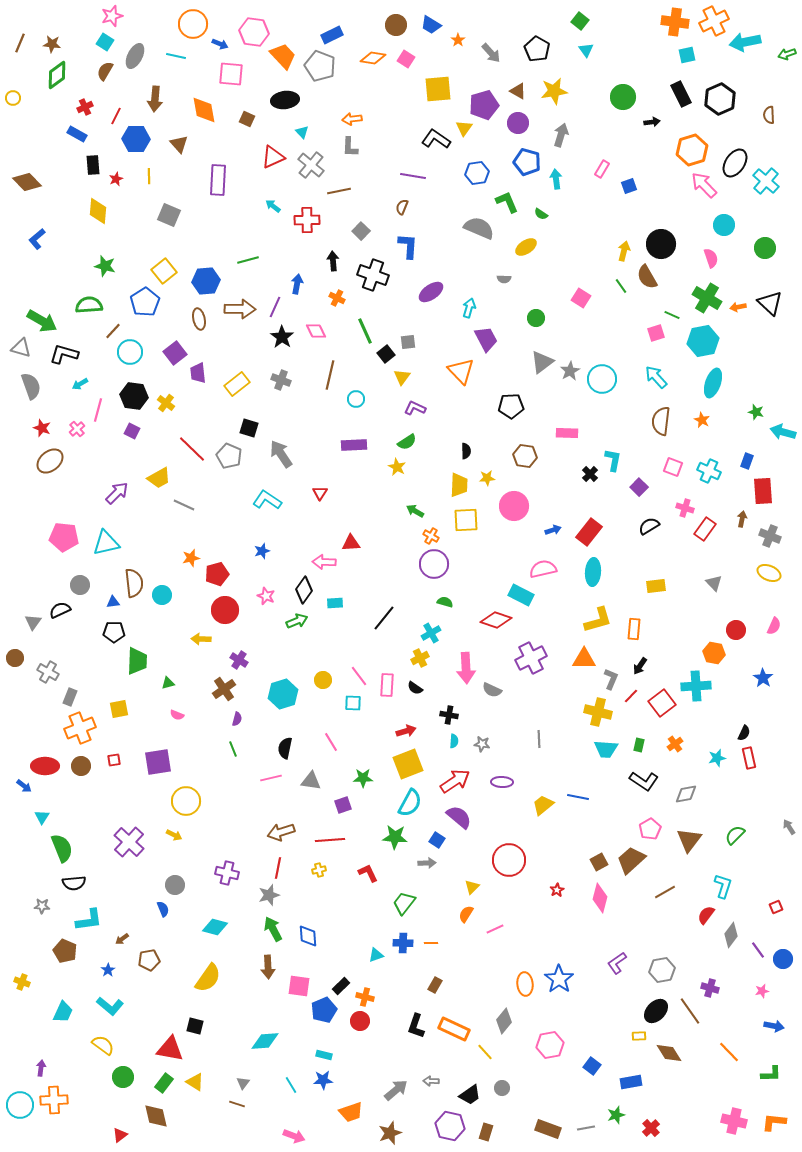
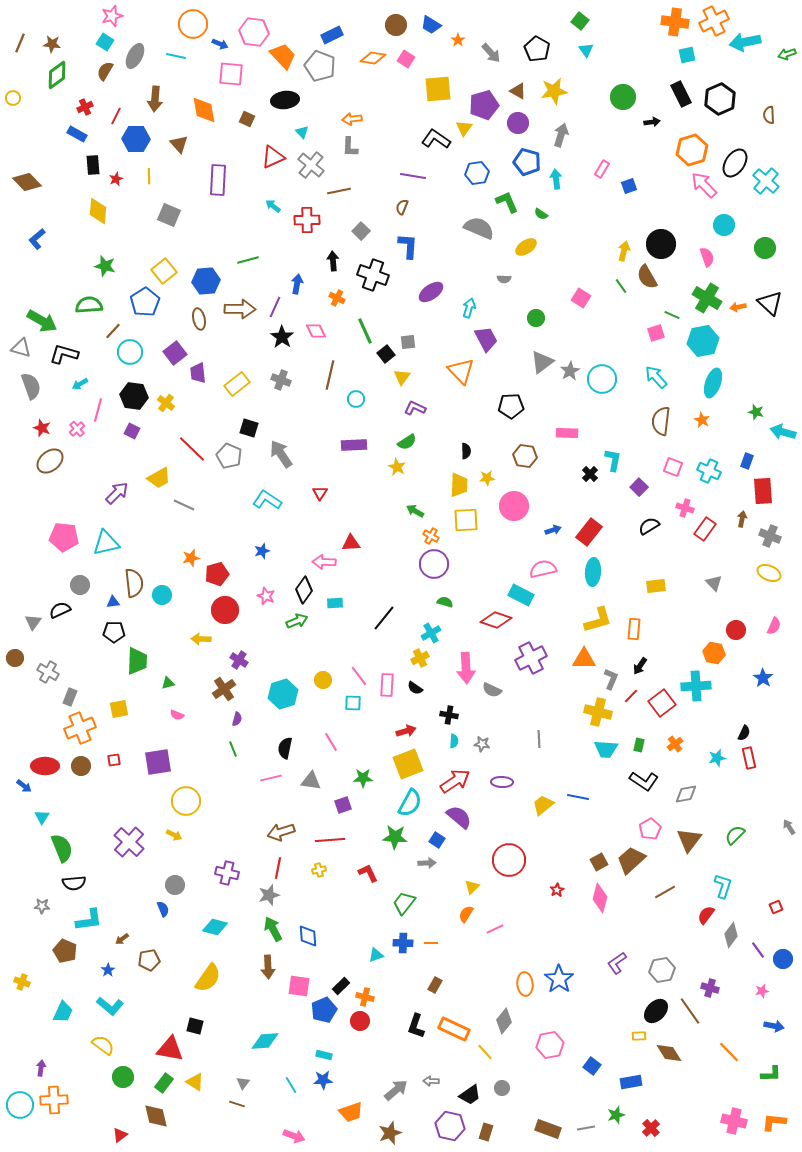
pink semicircle at (711, 258): moved 4 px left, 1 px up
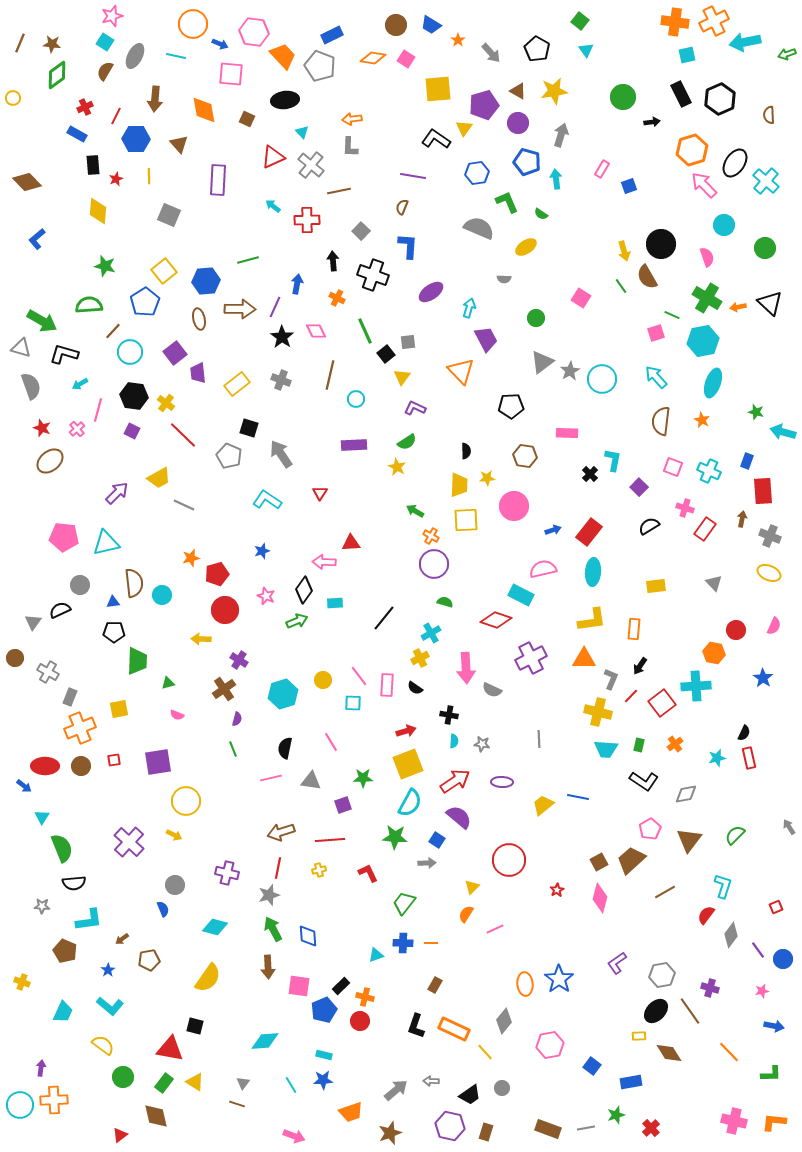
yellow arrow at (624, 251): rotated 150 degrees clockwise
red line at (192, 449): moved 9 px left, 14 px up
yellow L-shape at (598, 620): moved 6 px left; rotated 8 degrees clockwise
gray hexagon at (662, 970): moved 5 px down
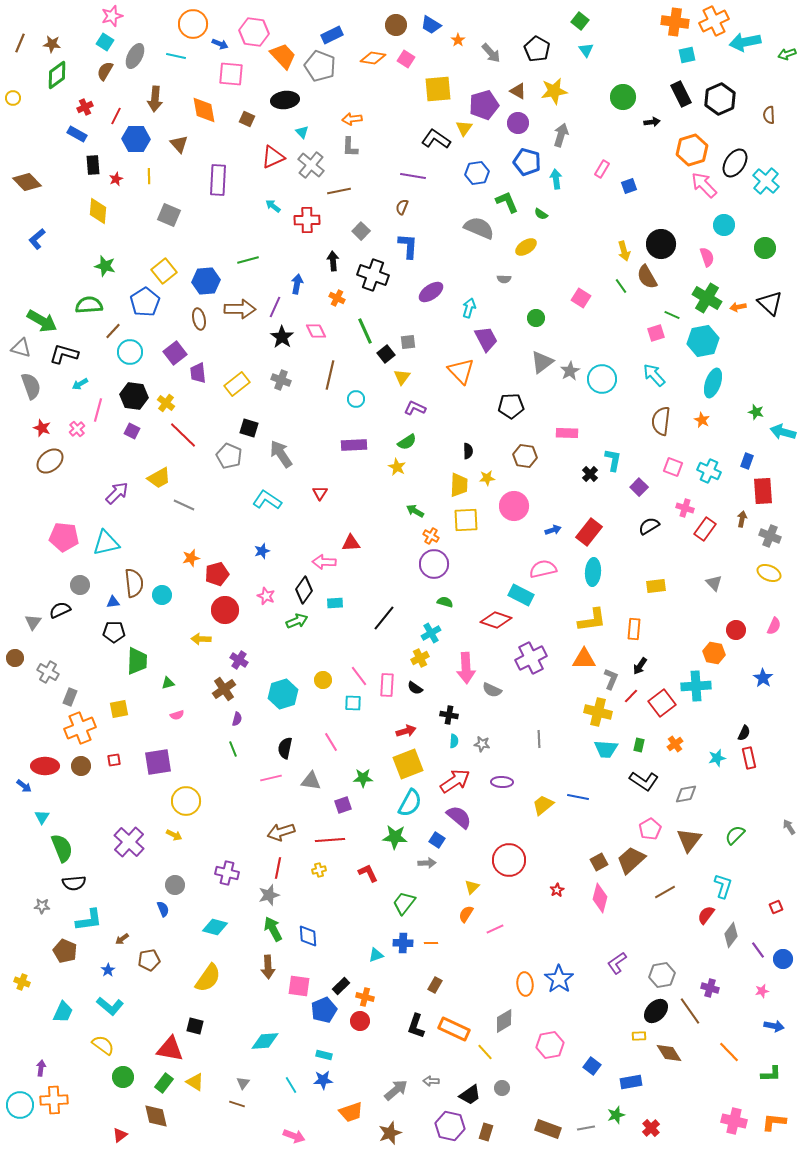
cyan arrow at (656, 377): moved 2 px left, 2 px up
black semicircle at (466, 451): moved 2 px right
pink semicircle at (177, 715): rotated 40 degrees counterclockwise
gray diamond at (504, 1021): rotated 20 degrees clockwise
